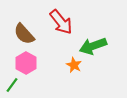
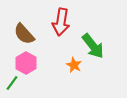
red arrow: rotated 48 degrees clockwise
green arrow: rotated 108 degrees counterclockwise
green line: moved 2 px up
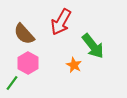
red arrow: rotated 20 degrees clockwise
pink hexagon: moved 2 px right
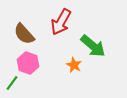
green arrow: rotated 12 degrees counterclockwise
pink hexagon: rotated 10 degrees counterclockwise
